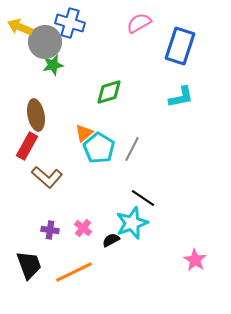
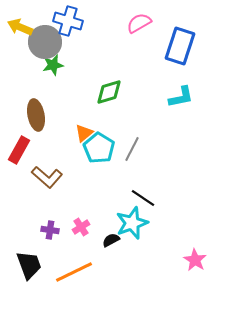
blue cross: moved 2 px left, 2 px up
red rectangle: moved 8 px left, 4 px down
pink cross: moved 2 px left, 1 px up; rotated 18 degrees clockwise
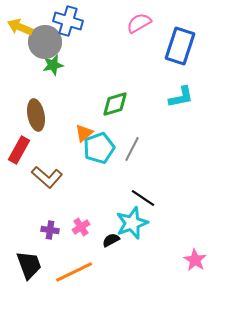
green diamond: moved 6 px right, 12 px down
cyan pentagon: rotated 20 degrees clockwise
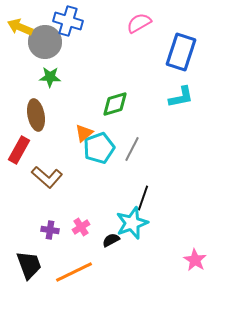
blue rectangle: moved 1 px right, 6 px down
green star: moved 3 px left, 12 px down; rotated 15 degrees clockwise
black line: rotated 75 degrees clockwise
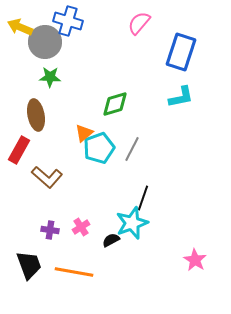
pink semicircle: rotated 20 degrees counterclockwise
orange line: rotated 36 degrees clockwise
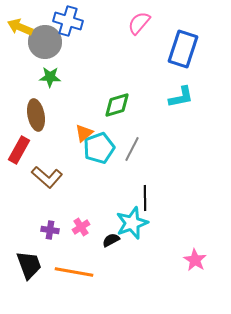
blue rectangle: moved 2 px right, 3 px up
green diamond: moved 2 px right, 1 px down
black line: moved 2 px right; rotated 20 degrees counterclockwise
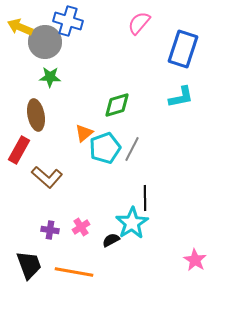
cyan pentagon: moved 6 px right
cyan star: rotated 12 degrees counterclockwise
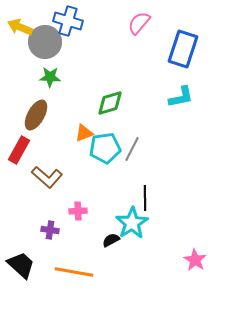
green diamond: moved 7 px left, 2 px up
brown ellipse: rotated 40 degrees clockwise
orange triangle: rotated 18 degrees clockwise
cyan pentagon: rotated 12 degrees clockwise
pink cross: moved 3 px left, 16 px up; rotated 30 degrees clockwise
black trapezoid: moved 8 px left; rotated 28 degrees counterclockwise
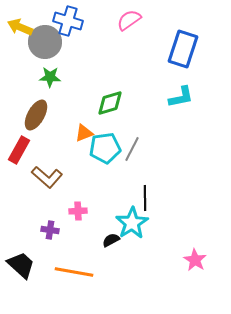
pink semicircle: moved 10 px left, 3 px up; rotated 15 degrees clockwise
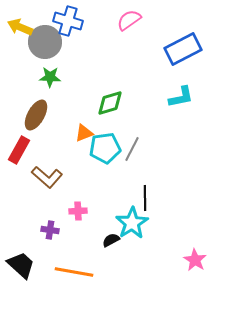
blue rectangle: rotated 45 degrees clockwise
